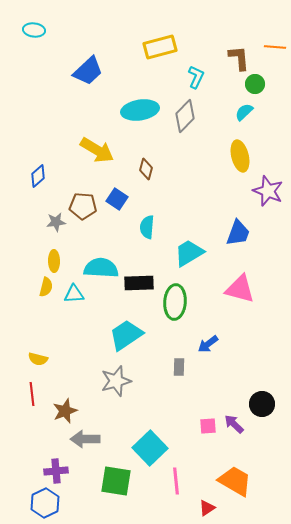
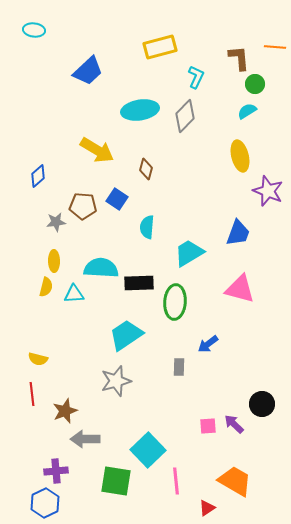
cyan semicircle at (244, 112): moved 3 px right, 1 px up; rotated 12 degrees clockwise
cyan square at (150, 448): moved 2 px left, 2 px down
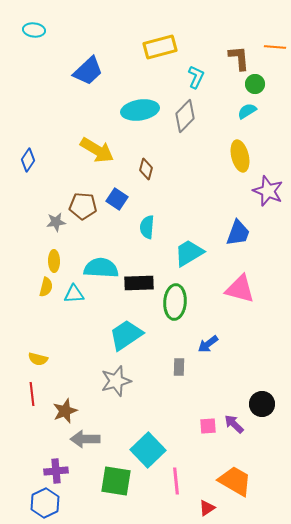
blue diamond at (38, 176): moved 10 px left, 16 px up; rotated 15 degrees counterclockwise
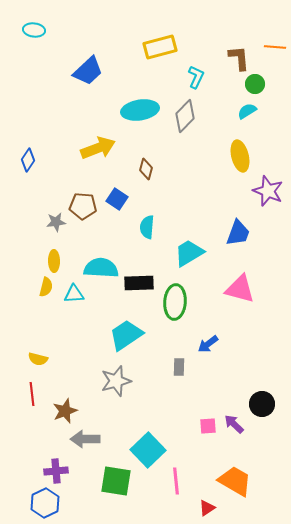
yellow arrow at (97, 150): moved 1 px right, 2 px up; rotated 52 degrees counterclockwise
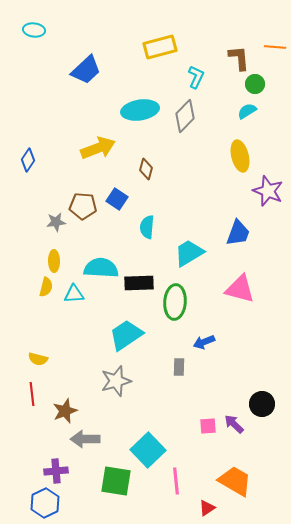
blue trapezoid at (88, 71): moved 2 px left, 1 px up
blue arrow at (208, 344): moved 4 px left, 2 px up; rotated 15 degrees clockwise
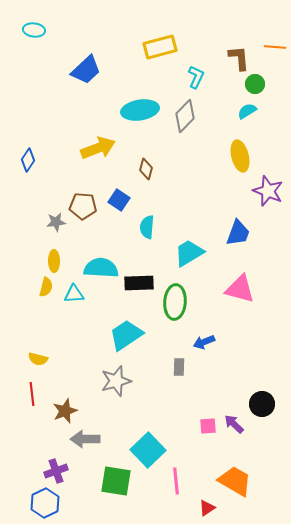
blue square at (117, 199): moved 2 px right, 1 px down
purple cross at (56, 471): rotated 15 degrees counterclockwise
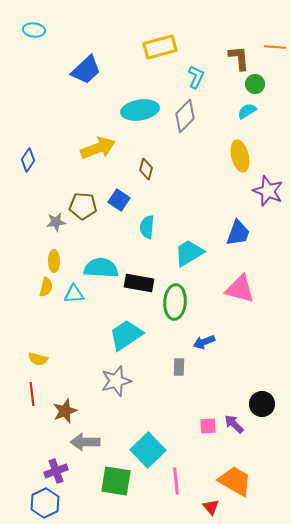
black rectangle at (139, 283): rotated 12 degrees clockwise
gray arrow at (85, 439): moved 3 px down
red triangle at (207, 508): moved 4 px right, 1 px up; rotated 36 degrees counterclockwise
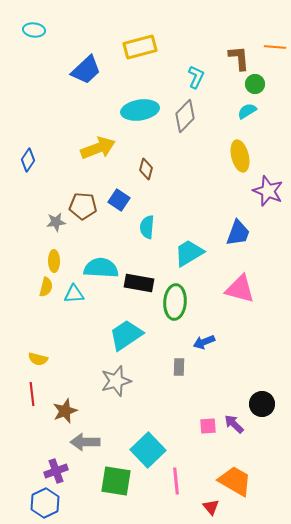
yellow rectangle at (160, 47): moved 20 px left
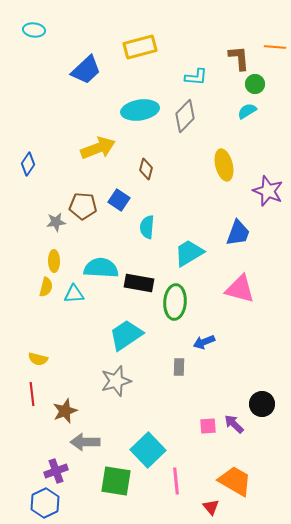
cyan L-shape at (196, 77): rotated 70 degrees clockwise
yellow ellipse at (240, 156): moved 16 px left, 9 px down
blue diamond at (28, 160): moved 4 px down
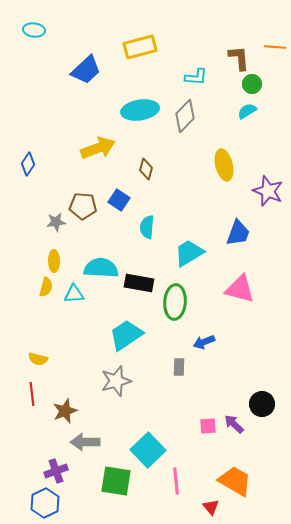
green circle at (255, 84): moved 3 px left
